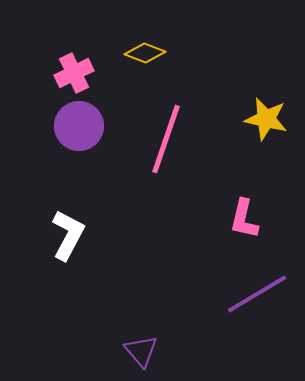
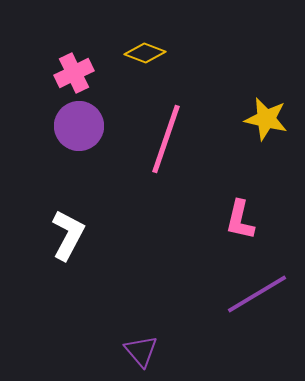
pink L-shape: moved 4 px left, 1 px down
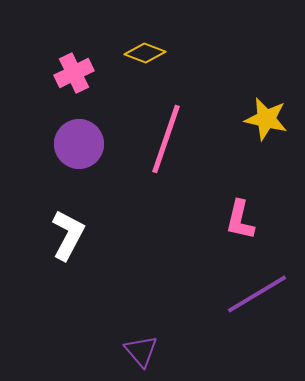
purple circle: moved 18 px down
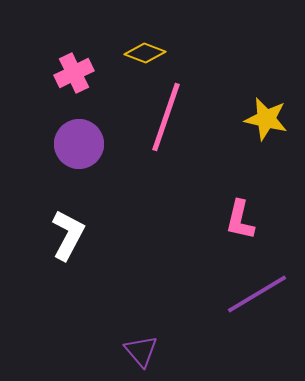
pink line: moved 22 px up
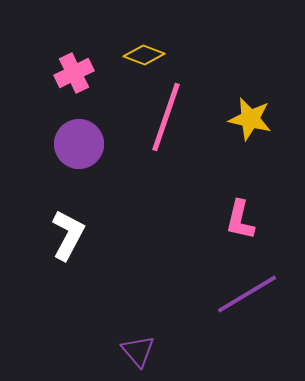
yellow diamond: moved 1 px left, 2 px down
yellow star: moved 16 px left
purple line: moved 10 px left
purple triangle: moved 3 px left
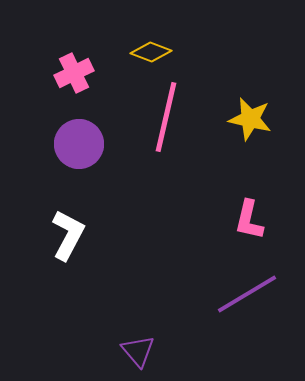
yellow diamond: moved 7 px right, 3 px up
pink line: rotated 6 degrees counterclockwise
pink L-shape: moved 9 px right
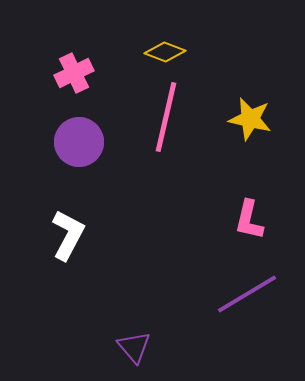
yellow diamond: moved 14 px right
purple circle: moved 2 px up
purple triangle: moved 4 px left, 4 px up
